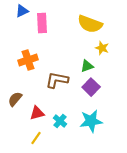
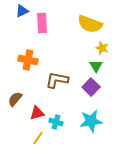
orange cross: rotated 30 degrees clockwise
green triangle: moved 9 px right; rotated 40 degrees counterclockwise
cyan cross: moved 4 px left, 1 px down; rotated 24 degrees counterclockwise
yellow line: moved 2 px right
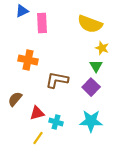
cyan star: rotated 10 degrees clockwise
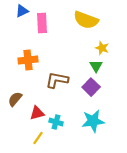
yellow semicircle: moved 4 px left, 4 px up
orange cross: rotated 18 degrees counterclockwise
cyan star: moved 2 px right; rotated 10 degrees counterclockwise
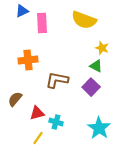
yellow semicircle: moved 2 px left
green triangle: rotated 32 degrees counterclockwise
cyan star: moved 6 px right, 7 px down; rotated 30 degrees counterclockwise
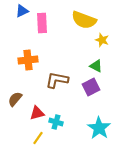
yellow star: moved 8 px up
purple square: rotated 18 degrees clockwise
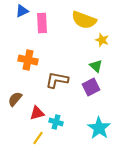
orange cross: rotated 18 degrees clockwise
green triangle: rotated 16 degrees clockwise
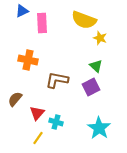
yellow star: moved 2 px left, 2 px up
red triangle: rotated 35 degrees counterclockwise
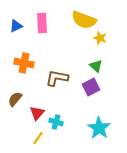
blue triangle: moved 6 px left, 15 px down
orange cross: moved 4 px left, 3 px down
brown L-shape: moved 2 px up
